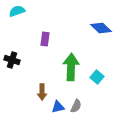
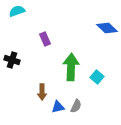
blue diamond: moved 6 px right
purple rectangle: rotated 32 degrees counterclockwise
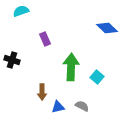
cyan semicircle: moved 4 px right
gray semicircle: moved 6 px right; rotated 88 degrees counterclockwise
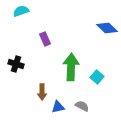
black cross: moved 4 px right, 4 px down
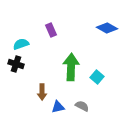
cyan semicircle: moved 33 px down
blue diamond: rotated 15 degrees counterclockwise
purple rectangle: moved 6 px right, 9 px up
